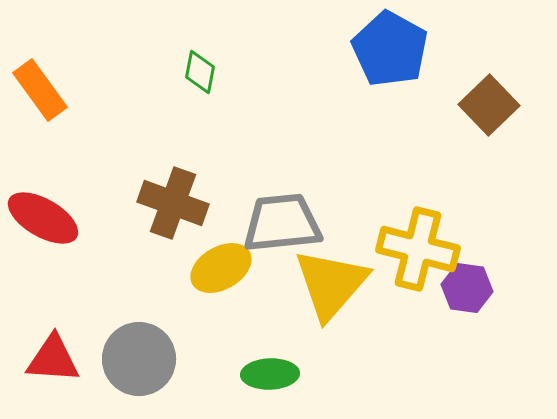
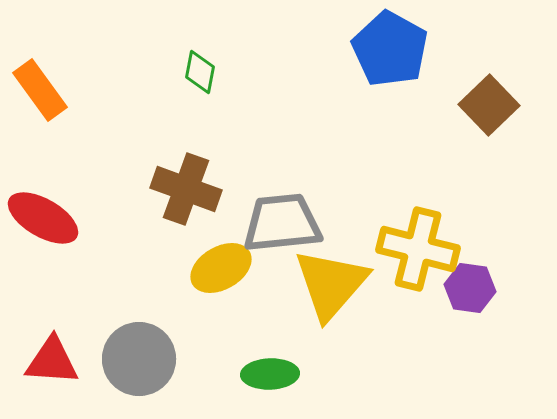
brown cross: moved 13 px right, 14 px up
purple hexagon: moved 3 px right
red triangle: moved 1 px left, 2 px down
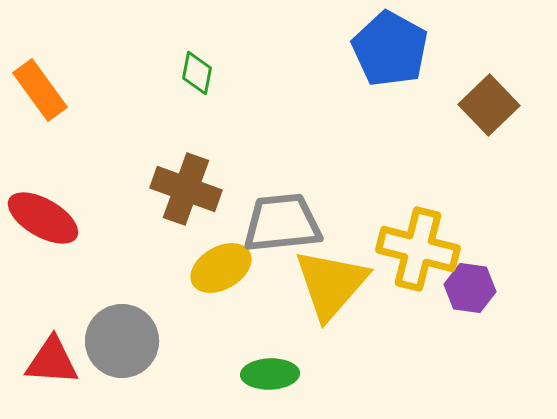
green diamond: moved 3 px left, 1 px down
gray circle: moved 17 px left, 18 px up
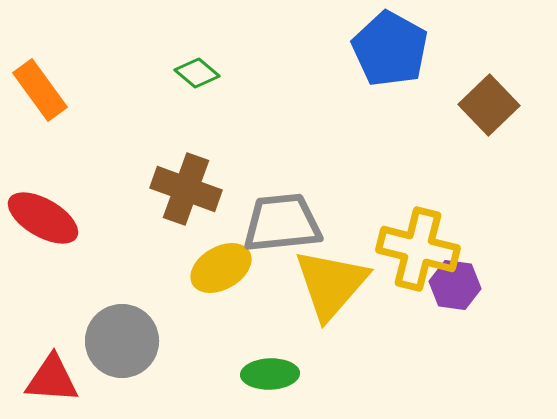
green diamond: rotated 60 degrees counterclockwise
purple hexagon: moved 15 px left, 3 px up
red triangle: moved 18 px down
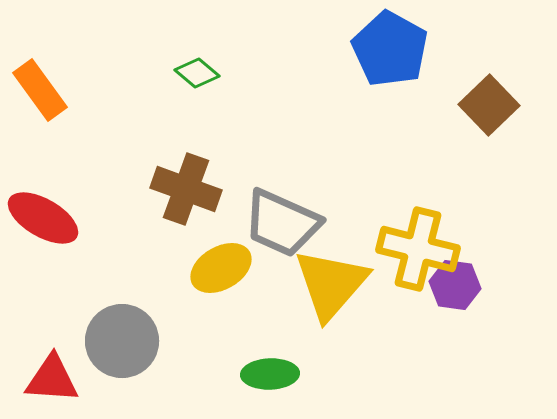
gray trapezoid: rotated 150 degrees counterclockwise
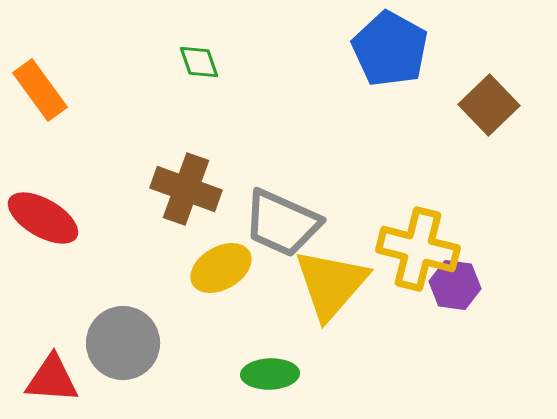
green diamond: moved 2 px right, 11 px up; rotated 30 degrees clockwise
gray circle: moved 1 px right, 2 px down
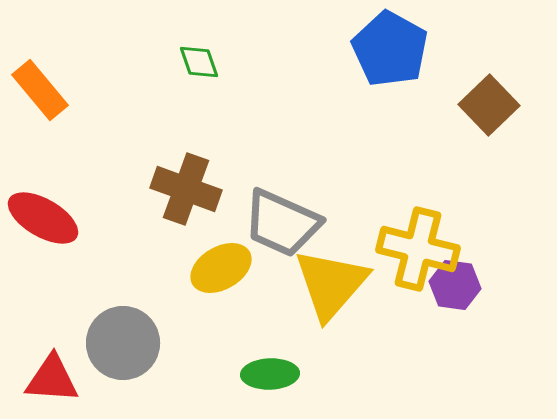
orange rectangle: rotated 4 degrees counterclockwise
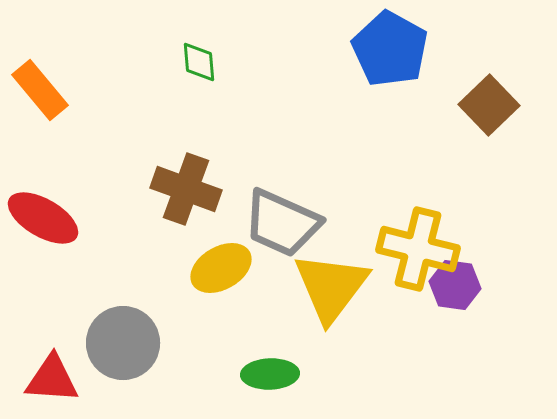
green diamond: rotated 15 degrees clockwise
yellow triangle: moved 3 px down; rotated 4 degrees counterclockwise
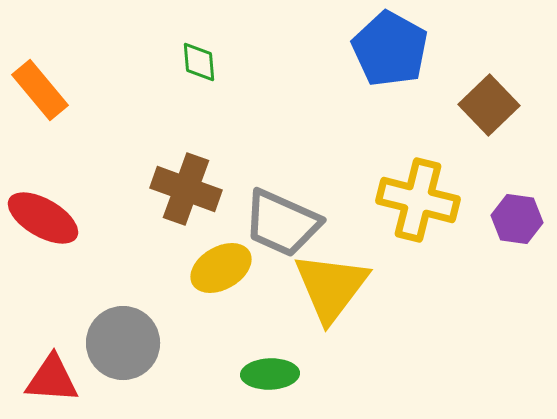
yellow cross: moved 49 px up
purple hexagon: moved 62 px right, 66 px up
